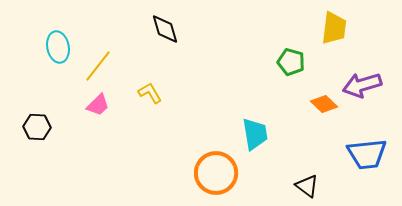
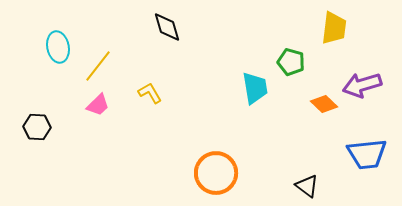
black diamond: moved 2 px right, 2 px up
cyan trapezoid: moved 46 px up
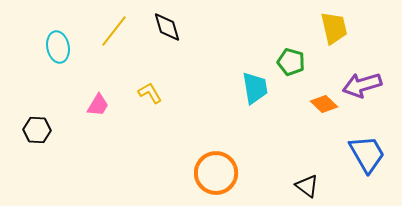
yellow trapezoid: rotated 20 degrees counterclockwise
yellow line: moved 16 px right, 35 px up
pink trapezoid: rotated 15 degrees counterclockwise
black hexagon: moved 3 px down
blue trapezoid: rotated 114 degrees counterclockwise
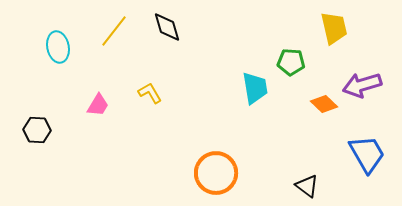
green pentagon: rotated 12 degrees counterclockwise
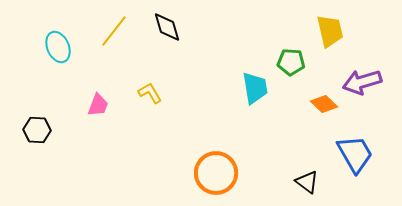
yellow trapezoid: moved 4 px left, 3 px down
cyan ellipse: rotated 12 degrees counterclockwise
purple arrow: moved 3 px up
pink trapezoid: rotated 10 degrees counterclockwise
blue trapezoid: moved 12 px left
black triangle: moved 4 px up
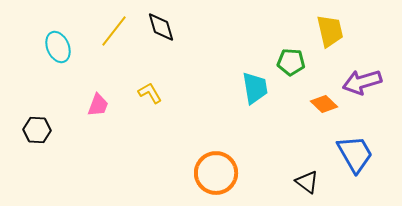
black diamond: moved 6 px left
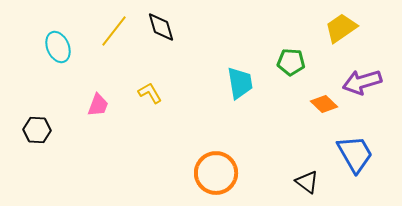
yellow trapezoid: moved 11 px right, 3 px up; rotated 112 degrees counterclockwise
cyan trapezoid: moved 15 px left, 5 px up
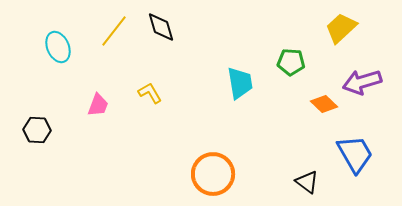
yellow trapezoid: rotated 8 degrees counterclockwise
orange circle: moved 3 px left, 1 px down
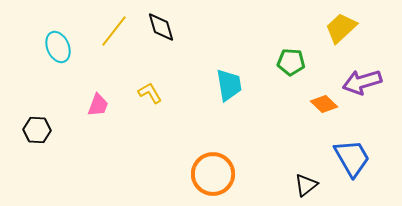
cyan trapezoid: moved 11 px left, 2 px down
blue trapezoid: moved 3 px left, 4 px down
black triangle: moved 1 px left, 3 px down; rotated 45 degrees clockwise
